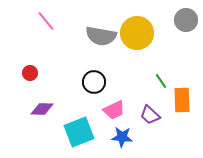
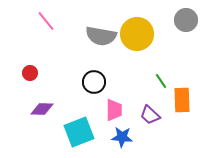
yellow circle: moved 1 px down
pink trapezoid: rotated 65 degrees counterclockwise
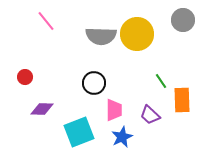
gray circle: moved 3 px left
gray semicircle: rotated 8 degrees counterclockwise
red circle: moved 5 px left, 4 px down
black circle: moved 1 px down
blue star: rotated 30 degrees counterclockwise
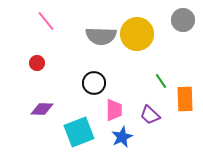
red circle: moved 12 px right, 14 px up
orange rectangle: moved 3 px right, 1 px up
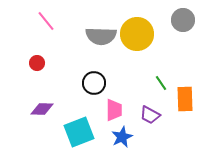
green line: moved 2 px down
purple trapezoid: rotated 15 degrees counterclockwise
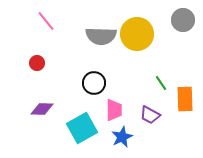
cyan square: moved 3 px right, 4 px up; rotated 8 degrees counterclockwise
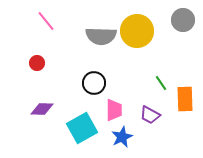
yellow circle: moved 3 px up
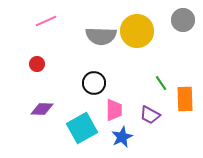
pink line: rotated 75 degrees counterclockwise
red circle: moved 1 px down
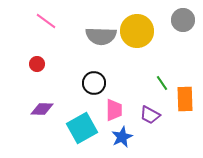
pink line: rotated 60 degrees clockwise
green line: moved 1 px right
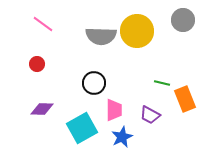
pink line: moved 3 px left, 3 px down
green line: rotated 42 degrees counterclockwise
orange rectangle: rotated 20 degrees counterclockwise
